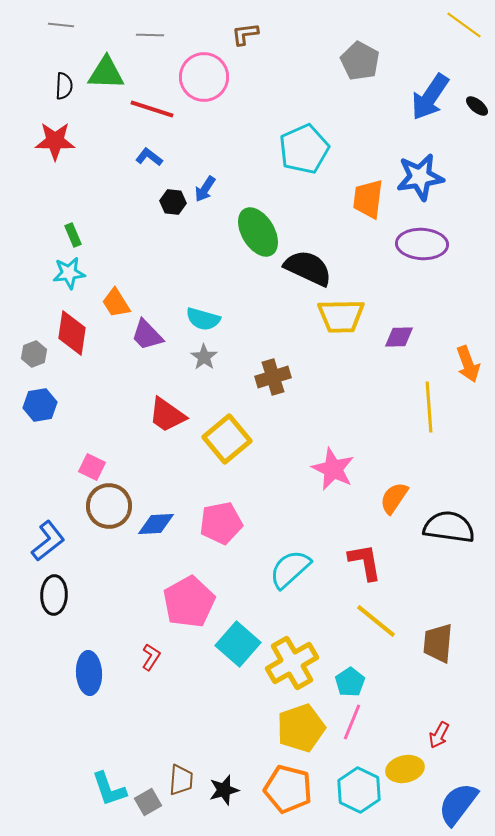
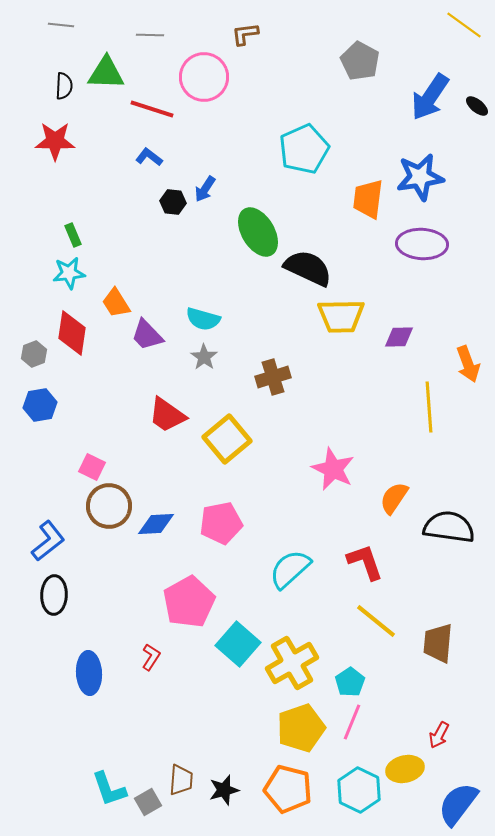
red L-shape at (365, 562): rotated 9 degrees counterclockwise
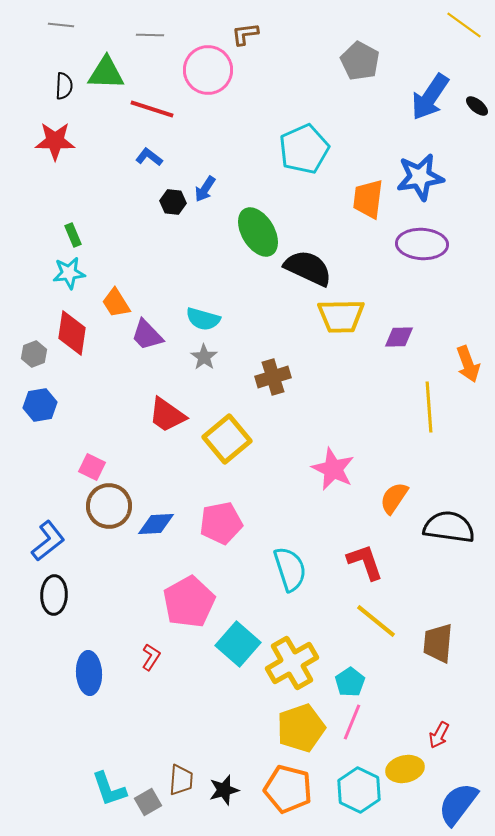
pink circle at (204, 77): moved 4 px right, 7 px up
cyan semicircle at (290, 569): rotated 114 degrees clockwise
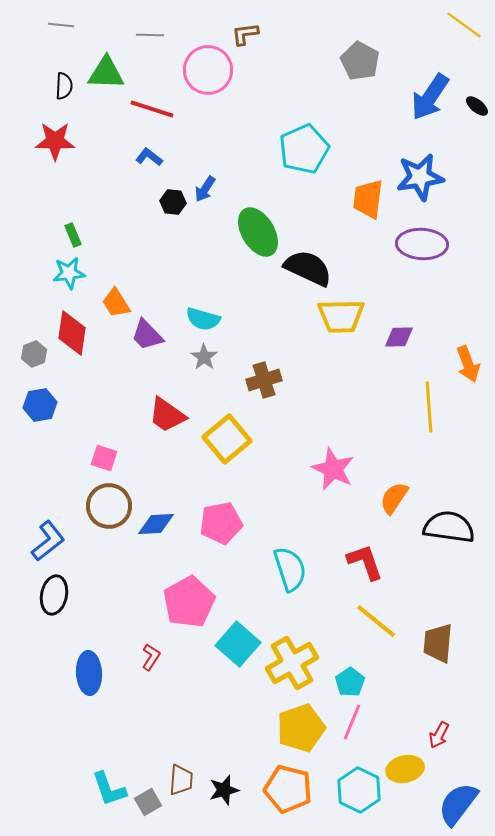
brown cross at (273, 377): moved 9 px left, 3 px down
pink square at (92, 467): moved 12 px right, 9 px up; rotated 8 degrees counterclockwise
black ellipse at (54, 595): rotated 9 degrees clockwise
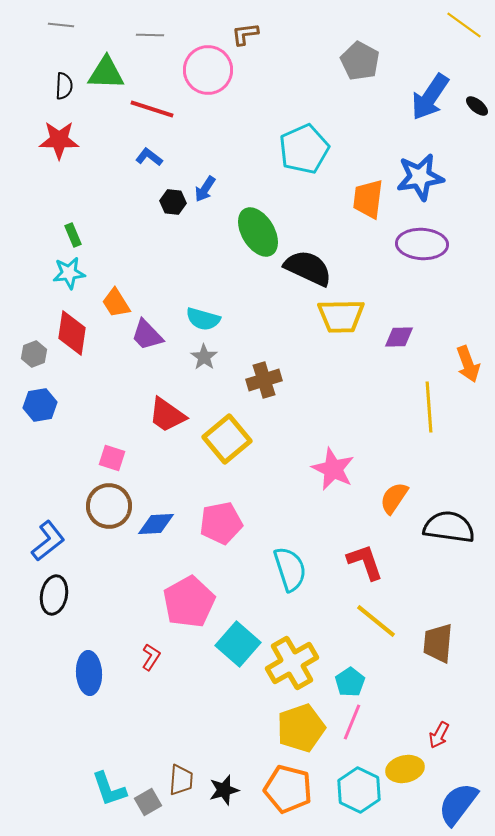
red star at (55, 141): moved 4 px right, 1 px up
pink square at (104, 458): moved 8 px right
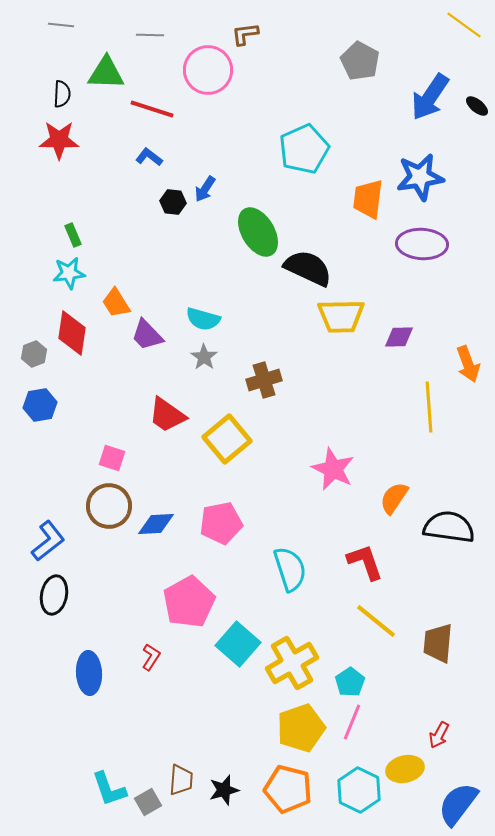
black semicircle at (64, 86): moved 2 px left, 8 px down
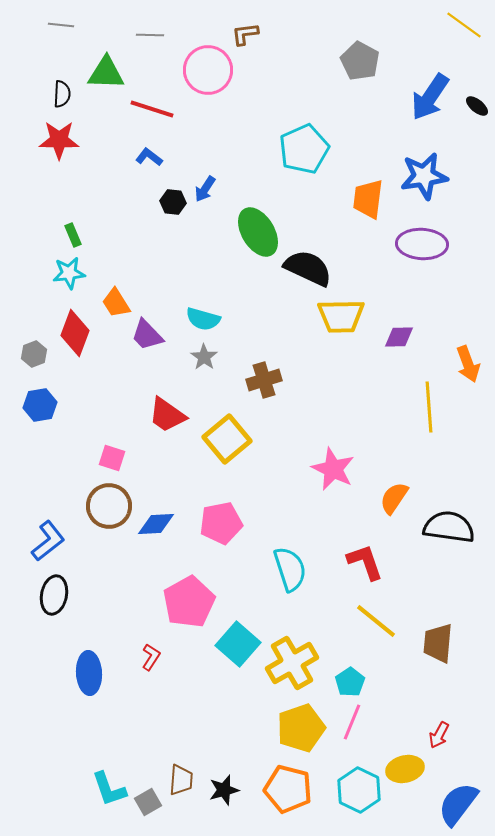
blue star at (420, 177): moved 4 px right, 1 px up
red diamond at (72, 333): moved 3 px right; rotated 12 degrees clockwise
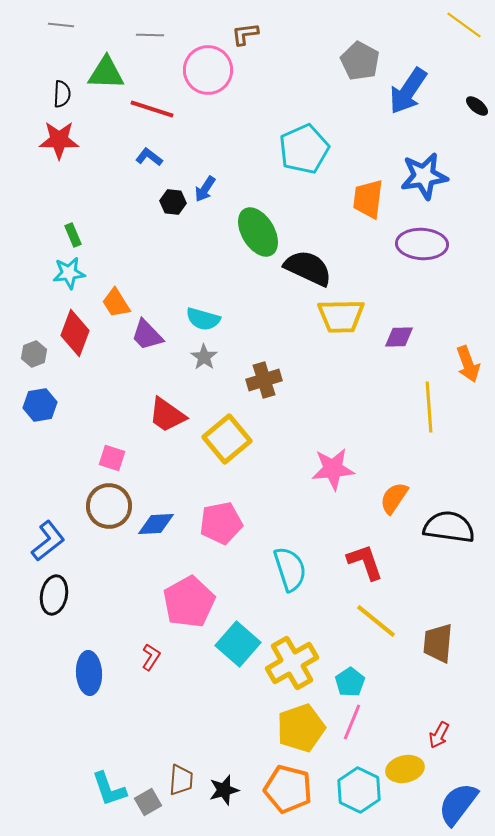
blue arrow at (430, 97): moved 22 px left, 6 px up
pink star at (333, 469): rotated 30 degrees counterclockwise
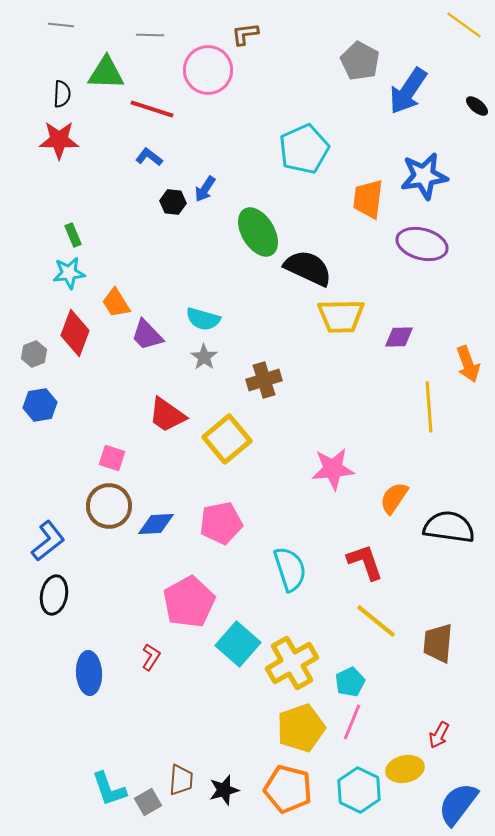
purple ellipse at (422, 244): rotated 12 degrees clockwise
cyan pentagon at (350, 682): rotated 8 degrees clockwise
